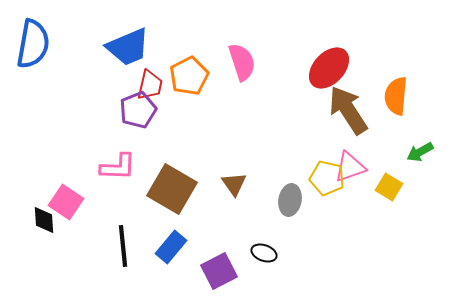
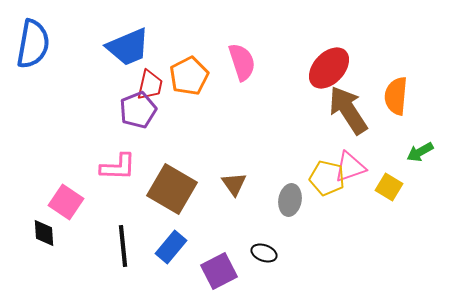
black diamond: moved 13 px down
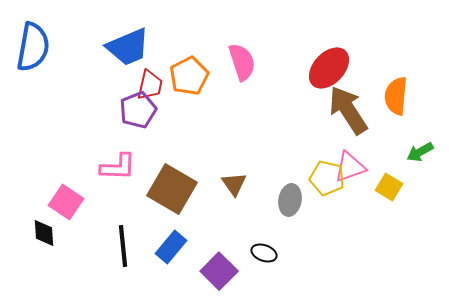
blue semicircle: moved 3 px down
purple square: rotated 18 degrees counterclockwise
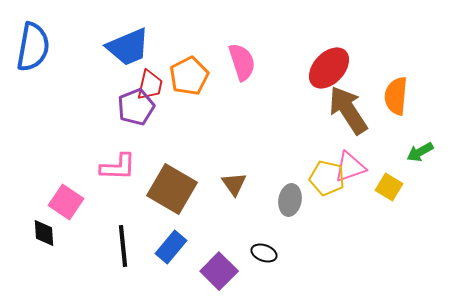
purple pentagon: moved 2 px left, 3 px up
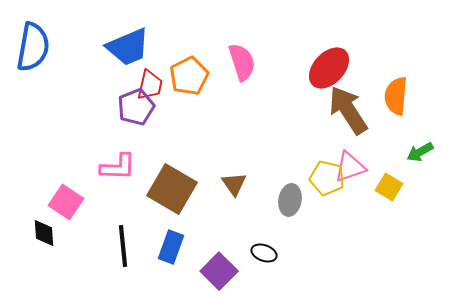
blue rectangle: rotated 20 degrees counterclockwise
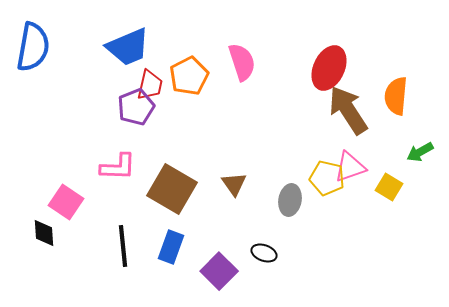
red ellipse: rotated 18 degrees counterclockwise
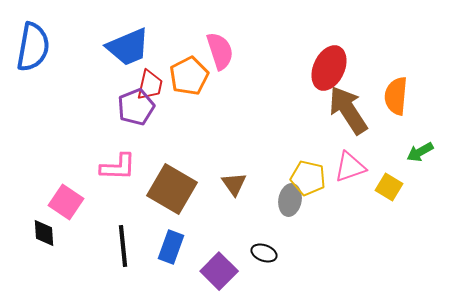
pink semicircle: moved 22 px left, 11 px up
yellow pentagon: moved 19 px left
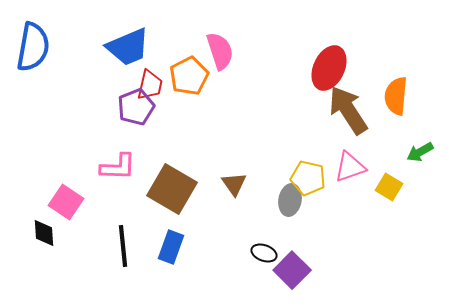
purple square: moved 73 px right, 1 px up
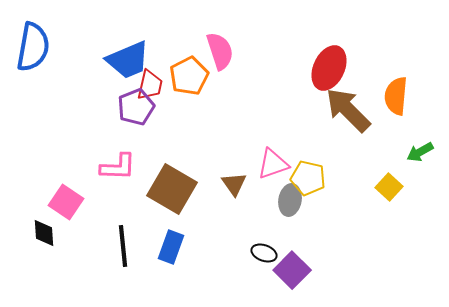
blue trapezoid: moved 13 px down
brown arrow: rotated 12 degrees counterclockwise
pink triangle: moved 77 px left, 3 px up
yellow square: rotated 12 degrees clockwise
